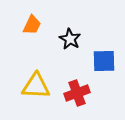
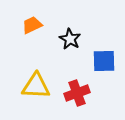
orange trapezoid: rotated 140 degrees counterclockwise
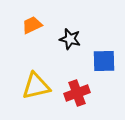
black star: rotated 15 degrees counterclockwise
yellow triangle: rotated 16 degrees counterclockwise
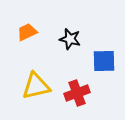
orange trapezoid: moved 5 px left, 7 px down
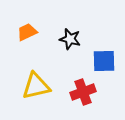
red cross: moved 6 px right, 1 px up
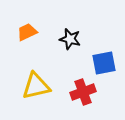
blue square: moved 2 px down; rotated 10 degrees counterclockwise
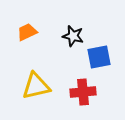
black star: moved 3 px right, 3 px up
blue square: moved 5 px left, 6 px up
red cross: rotated 15 degrees clockwise
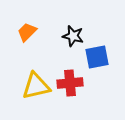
orange trapezoid: rotated 20 degrees counterclockwise
blue square: moved 2 px left
red cross: moved 13 px left, 9 px up
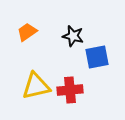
orange trapezoid: rotated 10 degrees clockwise
red cross: moved 7 px down
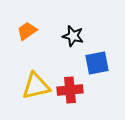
orange trapezoid: moved 1 px up
blue square: moved 6 px down
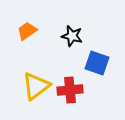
black star: moved 1 px left
blue square: rotated 30 degrees clockwise
yellow triangle: rotated 24 degrees counterclockwise
